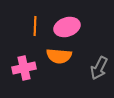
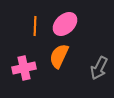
pink ellipse: moved 2 px left, 3 px up; rotated 25 degrees counterclockwise
orange semicircle: rotated 110 degrees clockwise
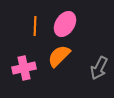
pink ellipse: rotated 15 degrees counterclockwise
orange semicircle: rotated 20 degrees clockwise
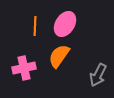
orange semicircle: rotated 10 degrees counterclockwise
gray arrow: moved 1 px left, 7 px down
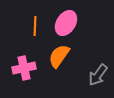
pink ellipse: moved 1 px right, 1 px up
gray arrow: rotated 10 degrees clockwise
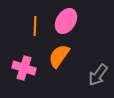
pink ellipse: moved 2 px up
pink cross: rotated 30 degrees clockwise
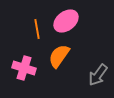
pink ellipse: rotated 20 degrees clockwise
orange line: moved 2 px right, 3 px down; rotated 12 degrees counterclockwise
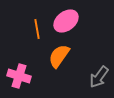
pink cross: moved 5 px left, 8 px down
gray arrow: moved 1 px right, 2 px down
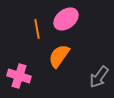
pink ellipse: moved 2 px up
